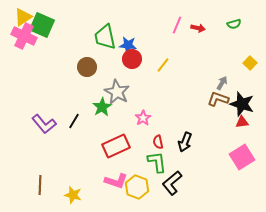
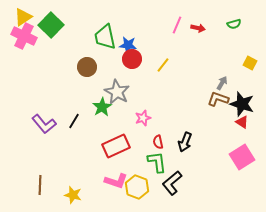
green square: moved 9 px right; rotated 20 degrees clockwise
yellow square: rotated 16 degrees counterclockwise
pink star: rotated 14 degrees clockwise
red triangle: rotated 40 degrees clockwise
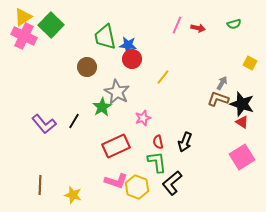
yellow line: moved 12 px down
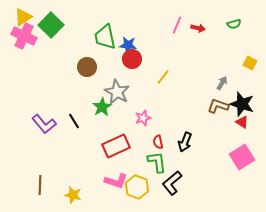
brown L-shape: moved 7 px down
black line: rotated 63 degrees counterclockwise
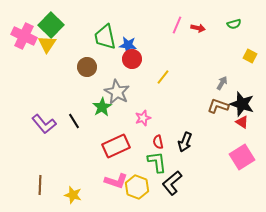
yellow triangle: moved 24 px right, 27 px down; rotated 24 degrees counterclockwise
yellow square: moved 7 px up
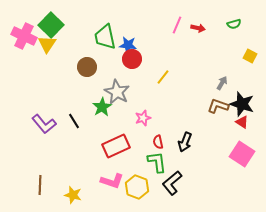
pink square: moved 3 px up; rotated 25 degrees counterclockwise
pink L-shape: moved 4 px left
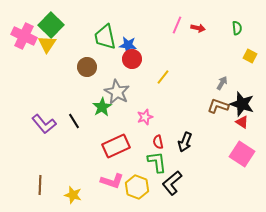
green semicircle: moved 3 px right, 4 px down; rotated 80 degrees counterclockwise
pink star: moved 2 px right, 1 px up
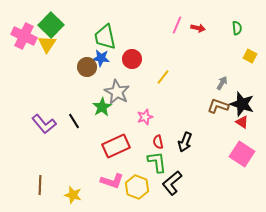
blue star: moved 27 px left, 13 px down
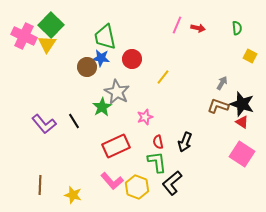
pink L-shape: rotated 30 degrees clockwise
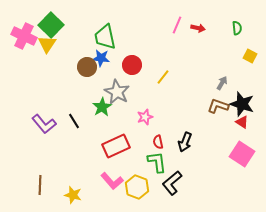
red circle: moved 6 px down
